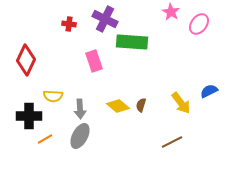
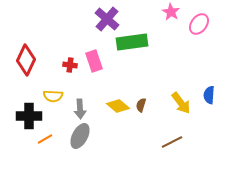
purple cross: moved 2 px right; rotated 15 degrees clockwise
red cross: moved 1 px right, 41 px down
green rectangle: rotated 12 degrees counterclockwise
blue semicircle: moved 4 px down; rotated 60 degrees counterclockwise
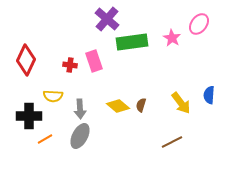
pink star: moved 1 px right, 26 px down
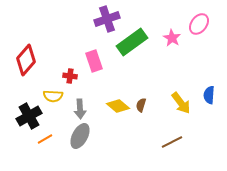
purple cross: rotated 30 degrees clockwise
green rectangle: rotated 28 degrees counterclockwise
red diamond: rotated 16 degrees clockwise
red cross: moved 11 px down
black cross: rotated 30 degrees counterclockwise
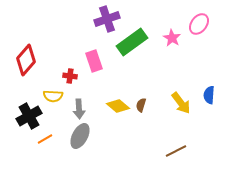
gray arrow: moved 1 px left
brown line: moved 4 px right, 9 px down
